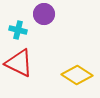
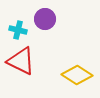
purple circle: moved 1 px right, 5 px down
red triangle: moved 2 px right, 2 px up
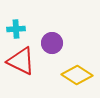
purple circle: moved 7 px right, 24 px down
cyan cross: moved 2 px left, 1 px up; rotated 18 degrees counterclockwise
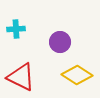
purple circle: moved 8 px right, 1 px up
red triangle: moved 16 px down
